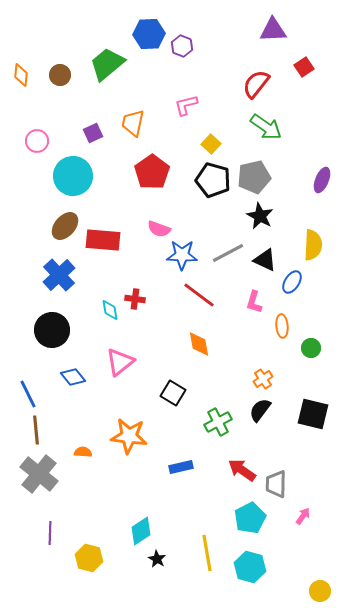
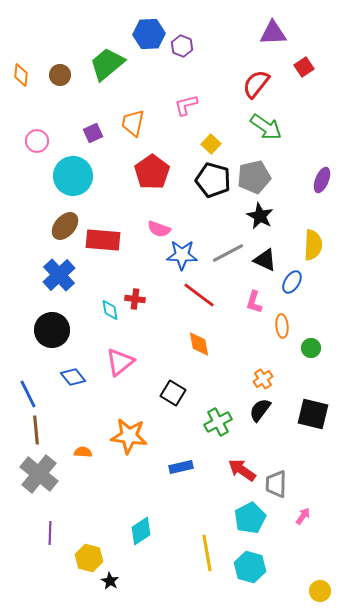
purple triangle at (273, 30): moved 3 px down
black star at (157, 559): moved 47 px left, 22 px down
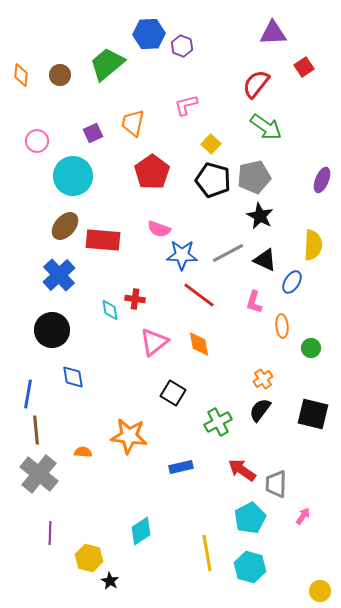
pink triangle at (120, 362): moved 34 px right, 20 px up
blue diamond at (73, 377): rotated 30 degrees clockwise
blue line at (28, 394): rotated 36 degrees clockwise
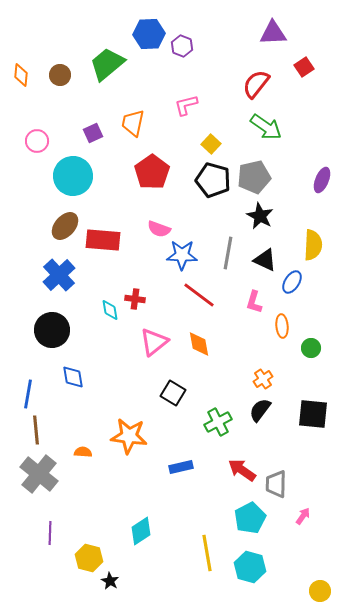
gray line at (228, 253): rotated 52 degrees counterclockwise
black square at (313, 414): rotated 8 degrees counterclockwise
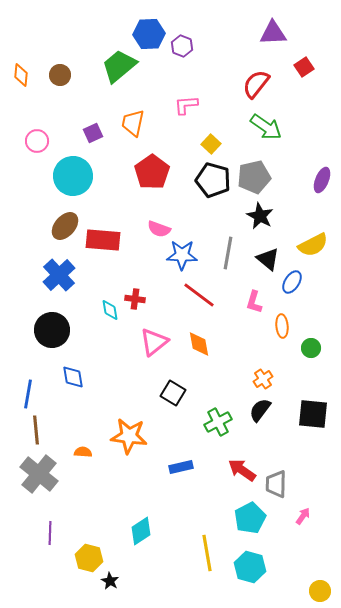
green trapezoid at (107, 64): moved 12 px right, 2 px down
pink L-shape at (186, 105): rotated 10 degrees clockwise
yellow semicircle at (313, 245): rotated 60 degrees clockwise
black triangle at (265, 260): moved 3 px right, 1 px up; rotated 15 degrees clockwise
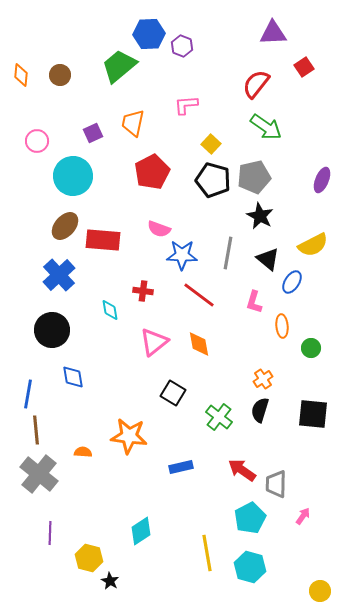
red pentagon at (152, 172): rotated 8 degrees clockwise
red cross at (135, 299): moved 8 px right, 8 px up
black semicircle at (260, 410): rotated 20 degrees counterclockwise
green cross at (218, 422): moved 1 px right, 5 px up; rotated 24 degrees counterclockwise
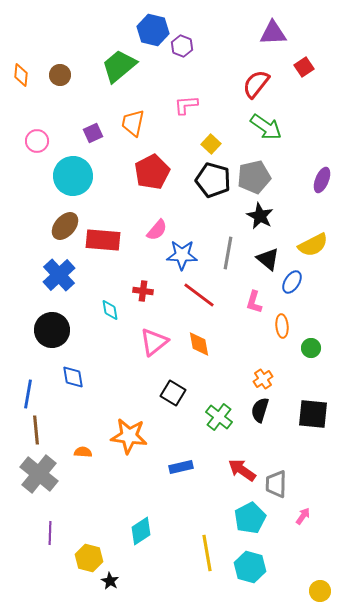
blue hexagon at (149, 34): moved 4 px right, 4 px up; rotated 16 degrees clockwise
pink semicircle at (159, 229): moved 2 px left, 1 px down; rotated 70 degrees counterclockwise
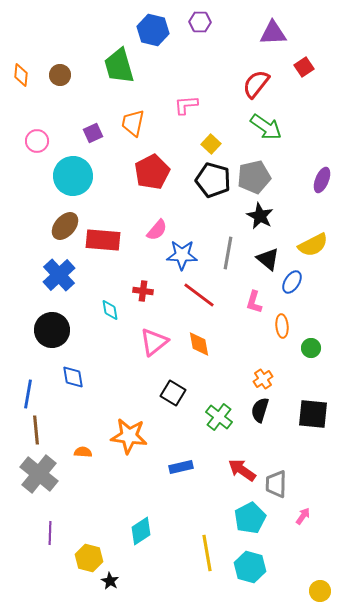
purple hexagon at (182, 46): moved 18 px right, 24 px up; rotated 20 degrees counterclockwise
green trapezoid at (119, 66): rotated 66 degrees counterclockwise
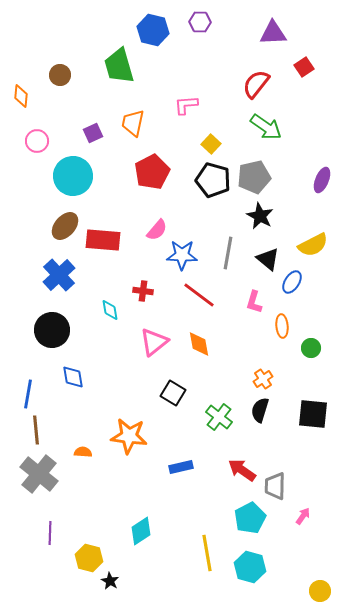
orange diamond at (21, 75): moved 21 px down
gray trapezoid at (276, 484): moved 1 px left, 2 px down
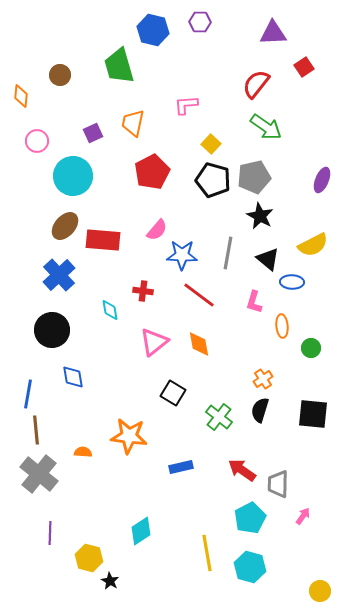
blue ellipse at (292, 282): rotated 60 degrees clockwise
gray trapezoid at (275, 486): moved 3 px right, 2 px up
